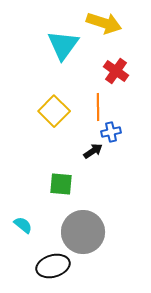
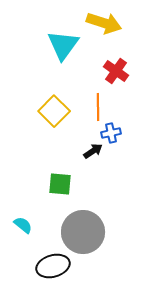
blue cross: moved 1 px down
green square: moved 1 px left
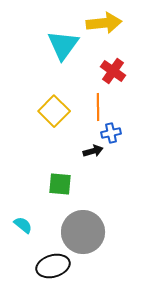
yellow arrow: rotated 24 degrees counterclockwise
red cross: moved 3 px left
black arrow: rotated 18 degrees clockwise
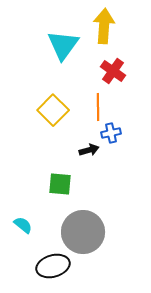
yellow arrow: moved 3 px down; rotated 80 degrees counterclockwise
yellow square: moved 1 px left, 1 px up
black arrow: moved 4 px left, 1 px up
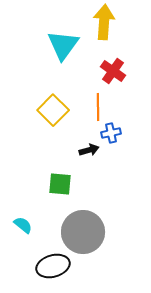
yellow arrow: moved 4 px up
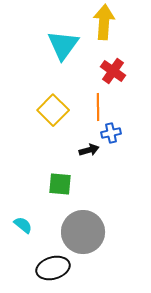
black ellipse: moved 2 px down
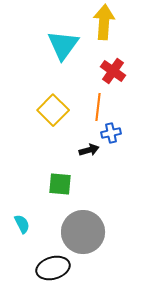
orange line: rotated 8 degrees clockwise
cyan semicircle: moved 1 px left, 1 px up; rotated 24 degrees clockwise
